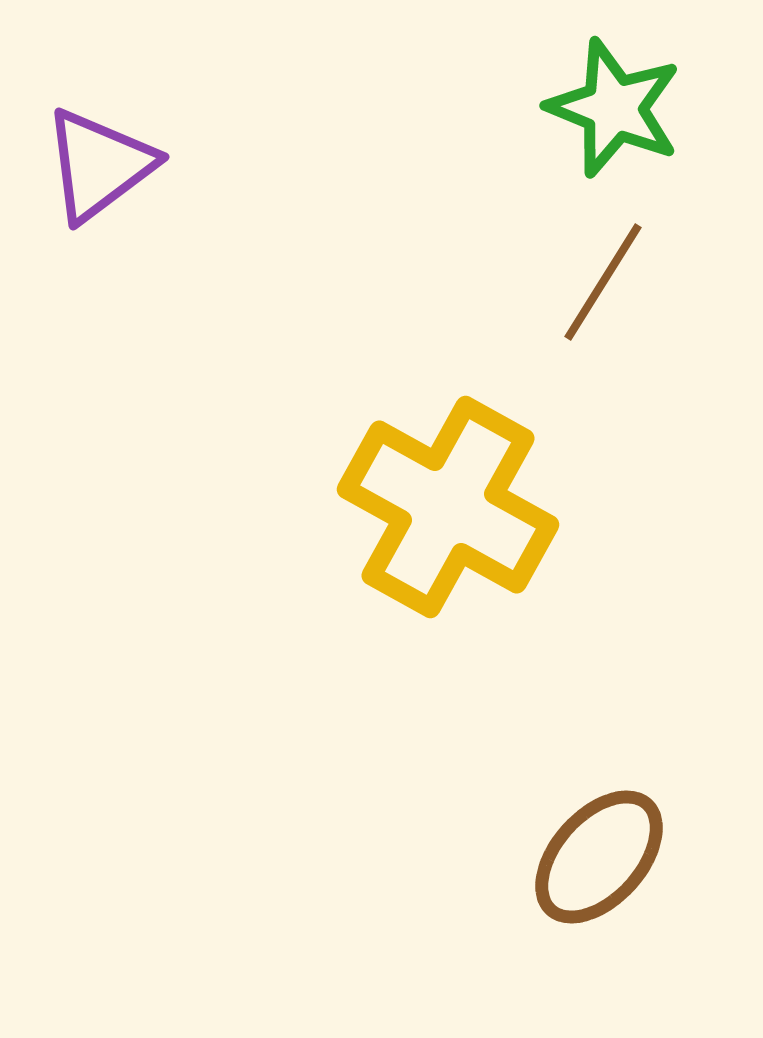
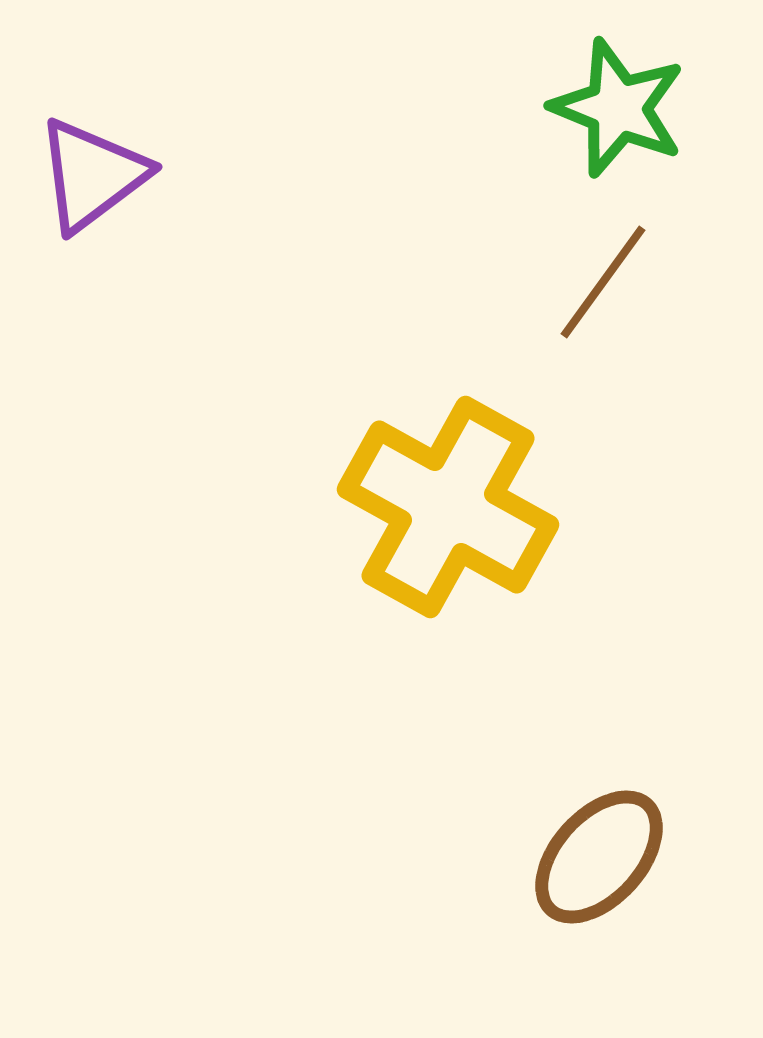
green star: moved 4 px right
purple triangle: moved 7 px left, 10 px down
brown line: rotated 4 degrees clockwise
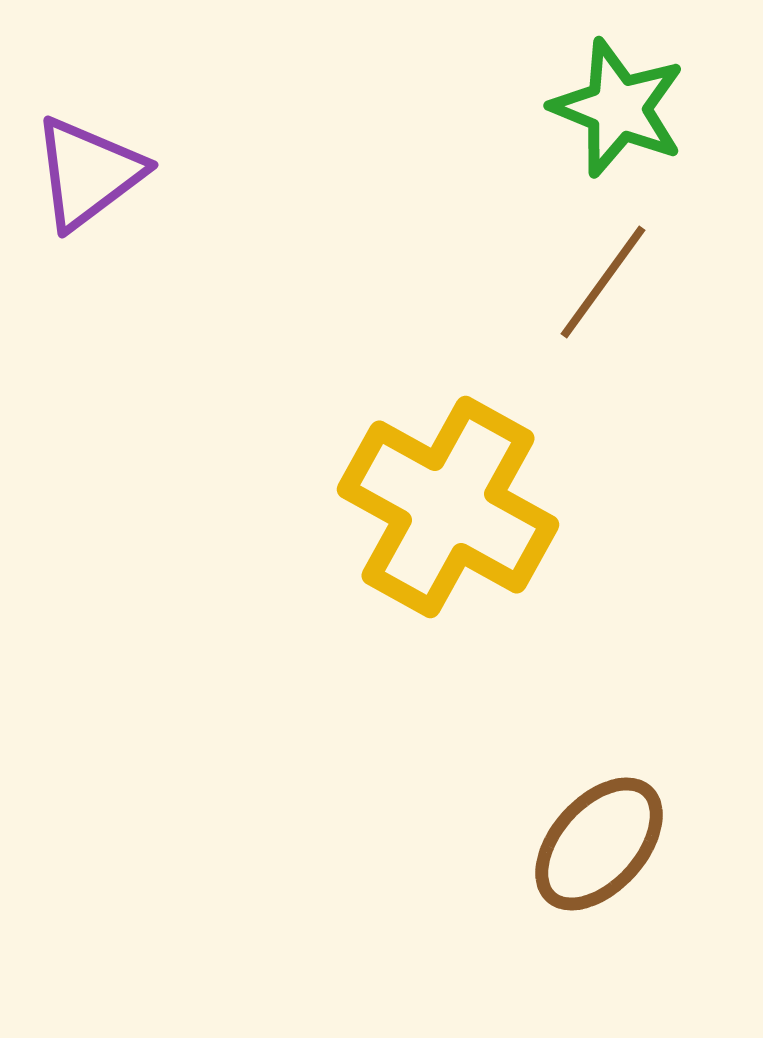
purple triangle: moved 4 px left, 2 px up
brown ellipse: moved 13 px up
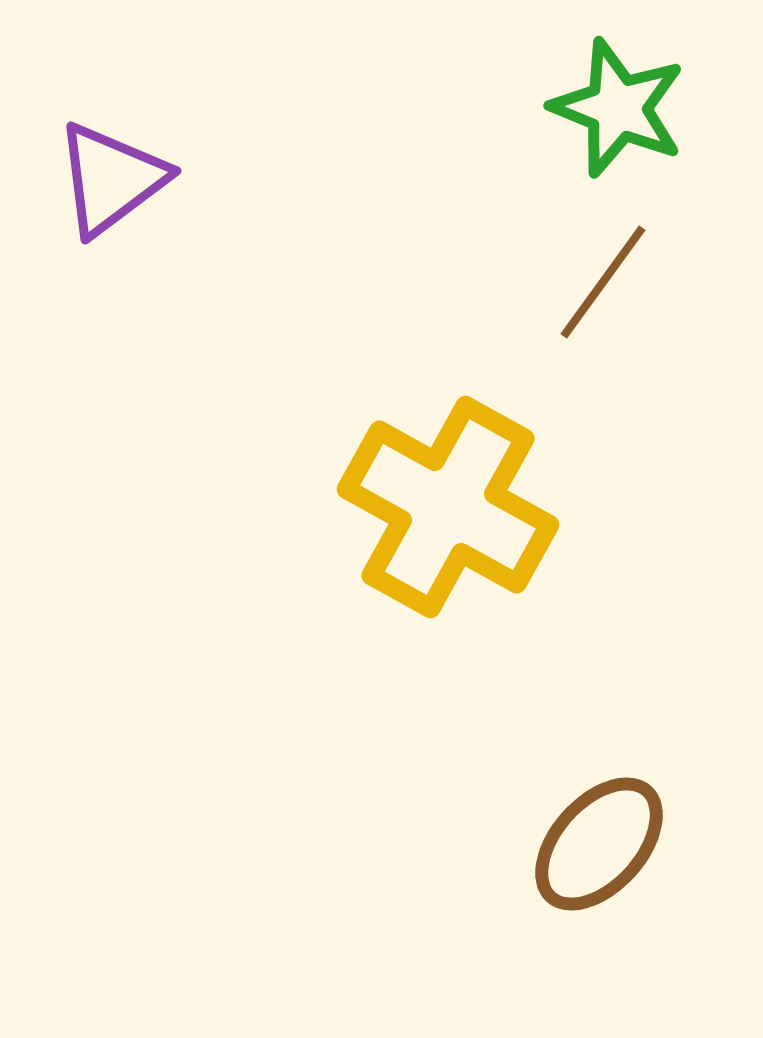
purple triangle: moved 23 px right, 6 px down
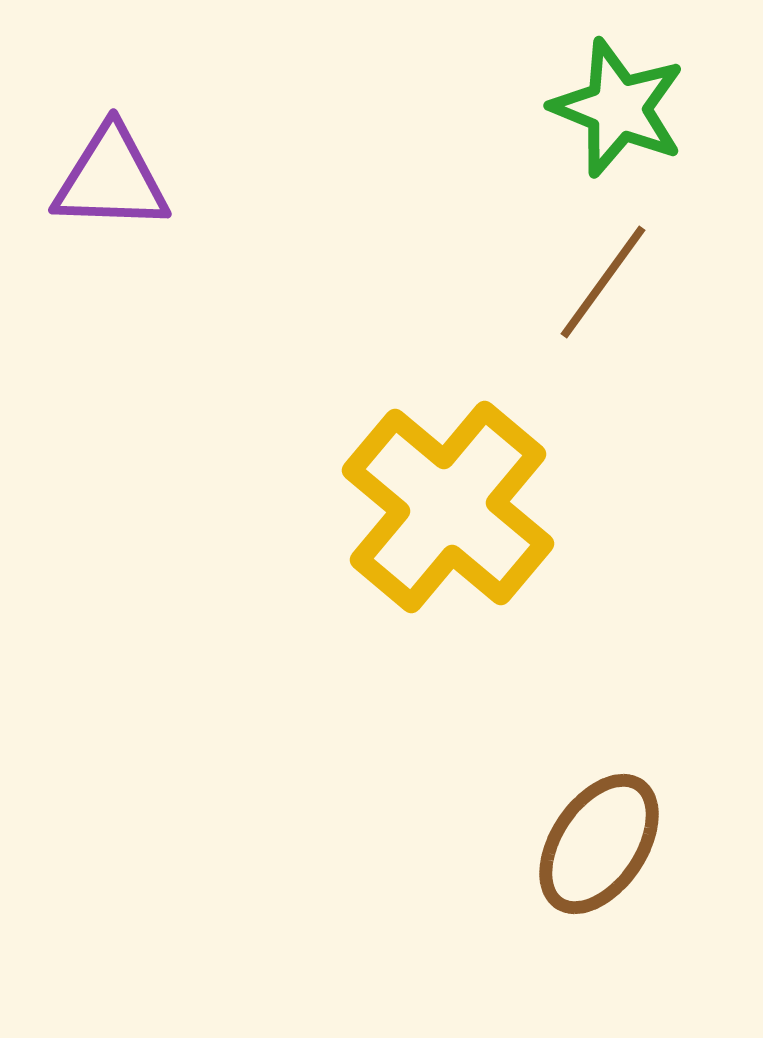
purple triangle: rotated 39 degrees clockwise
yellow cross: rotated 11 degrees clockwise
brown ellipse: rotated 8 degrees counterclockwise
